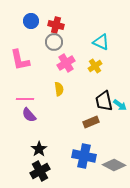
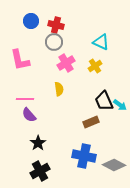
black trapezoid: rotated 10 degrees counterclockwise
black star: moved 1 px left, 6 px up
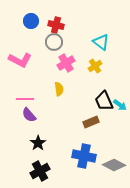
cyan triangle: rotated 12 degrees clockwise
pink L-shape: rotated 50 degrees counterclockwise
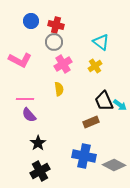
pink cross: moved 3 px left, 1 px down
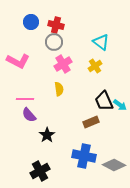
blue circle: moved 1 px down
pink L-shape: moved 2 px left, 1 px down
black star: moved 9 px right, 8 px up
